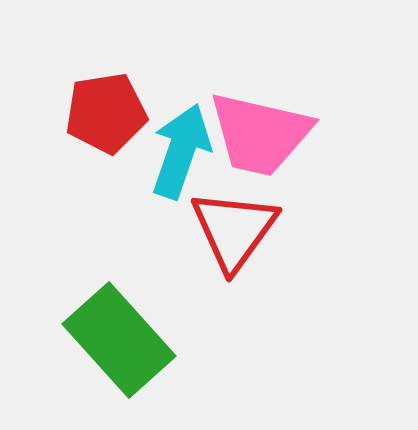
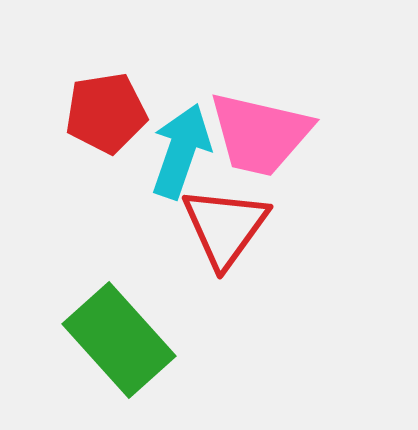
red triangle: moved 9 px left, 3 px up
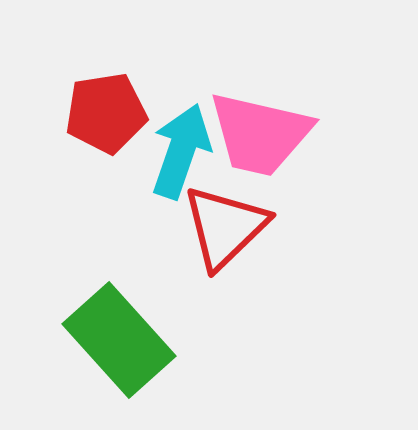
red triangle: rotated 10 degrees clockwise
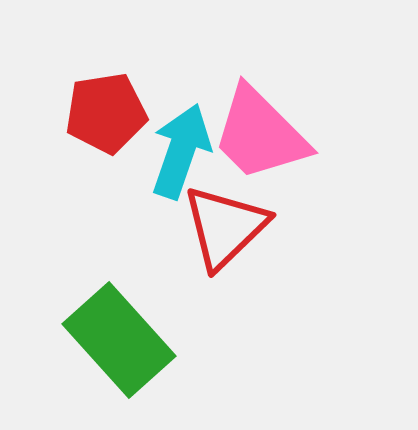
pink trapezoid: rotated 32 degrees clockwise
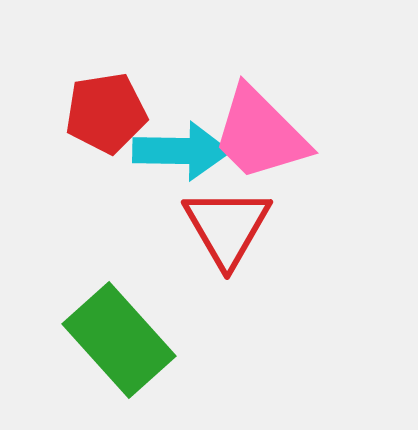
cyan arrow: rotated 72 degrees clockwise
red triangle: moved 2 px right; rotated 16 degrees counterclockwise
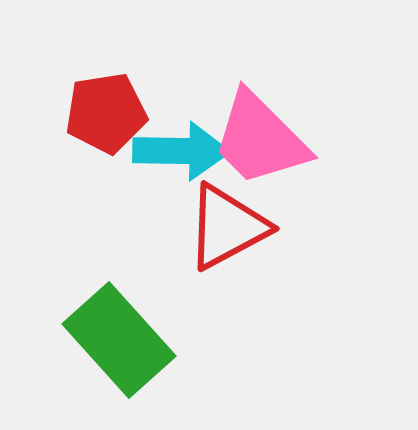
pink trapezoid: moved 5 px down
red triangle: rotated 32 degrees clockwise
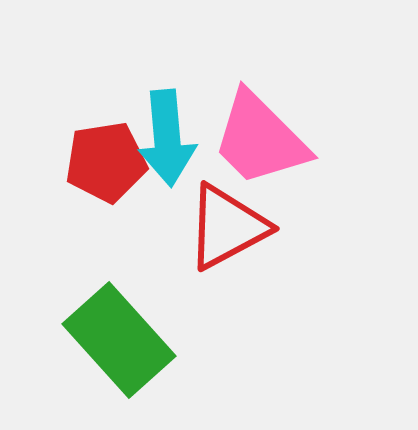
red pentagon: moved 49 px down
cyan arrow: moved 14 px left, 13 px up; rotated 84 degrees clockwise
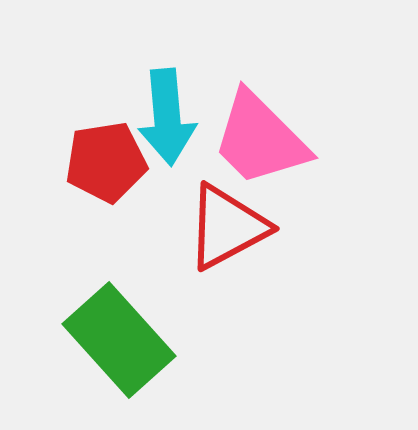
cyan arrow: moved 21 px up
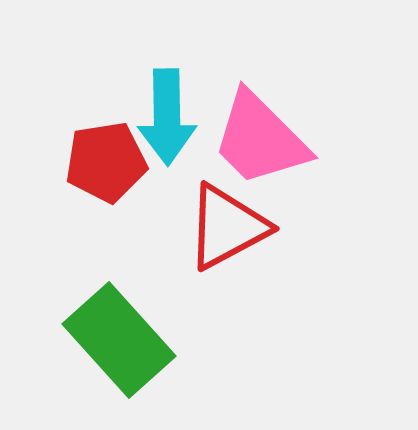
cyan arrow: rotated 4 degrees clockwise
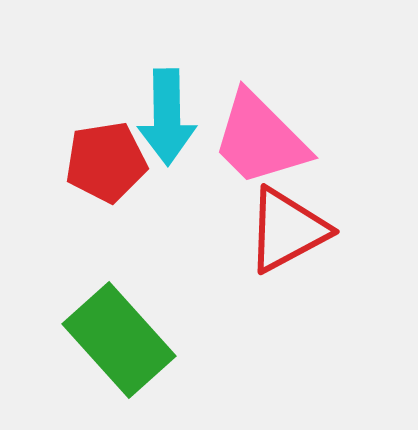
red triangle: moved 60 px right, 3 px down
